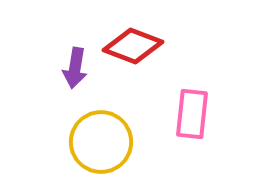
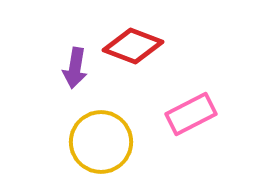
pink rectangle: moved 1 px left; rotated 57 degrees clockwise
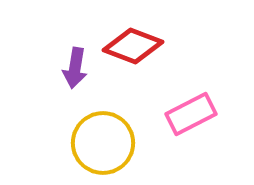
yellow circle: moved 2 px right, 1 px down
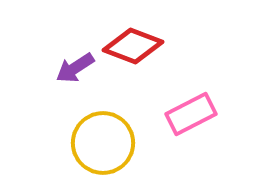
purple arrow: rotated 48 degrees clockwise
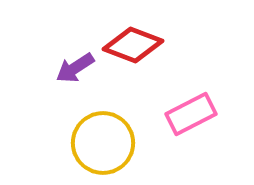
red diamond: moved 1 px up
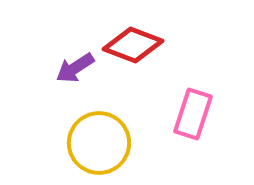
pink rectangle: moved 2 px right; rotated 45 degrees counterclockwise
yellow circle: moved 4 px left
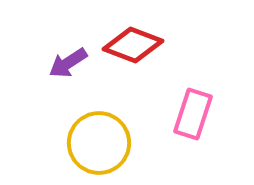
purple arrow: moved 7 px left, 5 px up
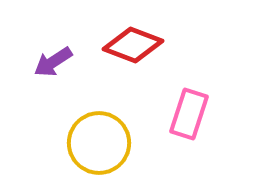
purple arrow: moved 15 px left, 1 px up
pink rectangle: moved 4 px left
